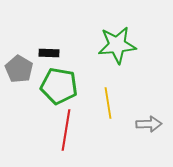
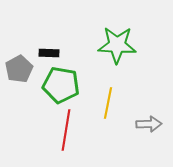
green star: rotated 9 degrees clockwise
gray pentagon: rotated 12 degrees clockwise
green pentagon: moved 2 px right, 1 px up
yellow line: rotated 20 degrees clockwise
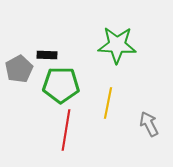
black rectangle: moved 2 px left, 2 px down
green pentagon: rotated 9 degrees counterclockwise
gray arrow: rotated 115 degrees counterclockwise
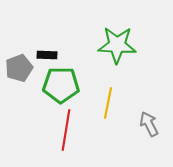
gray pentagon: moved 1 px up; rotated 8 degrees clockwise
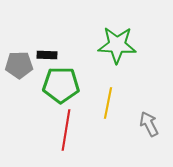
gray pentagon: moved 3 px up; rotated 20 degrees clockwise
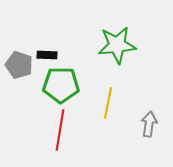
green star: rotated 9 degrees counterclockwise
gray pentagon: rotated 20 degrees clockwise
gray arrow: rotated 35 degrees clockwise
red line: moved 6 px left
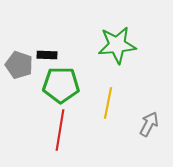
gray arrow: rotated 20 degrees clockwise
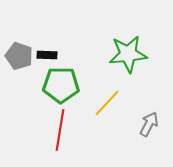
green star: moved 11 px right, 9 px down
gray pentagon: moved 9 px up
yellow line: moved 1 px left; rotated 32 degrees clockwise
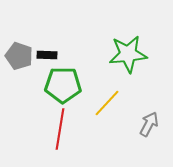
green pentagon: moved 2 px right
red line: moved 1 px up
